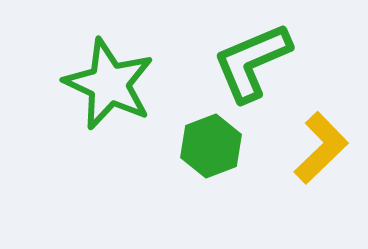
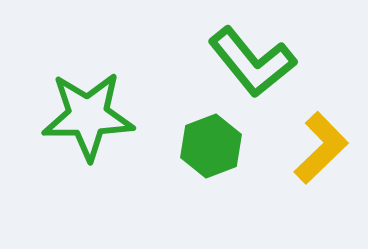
green L-shape: rotated 106 degrees counterclockwise
green star: moved 21 px left, 32 px down; rotated 26 degrees counterclockwise
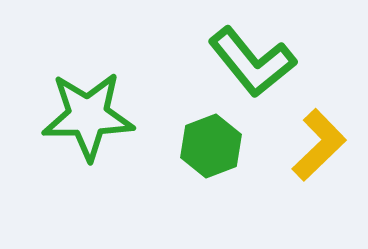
yellow L-shape: moved 2 px left, 3 px up
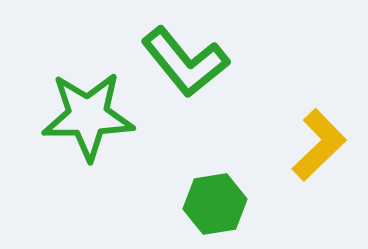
green L-shape: moved 67 px left
green hexagon: moved 4 px right, 58 px down; rotated 12 degrees clockwise
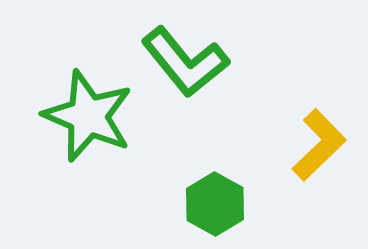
green star: rotated 24 degrees clockwise
green hexagon: rotated 22 degrees counterclockwise
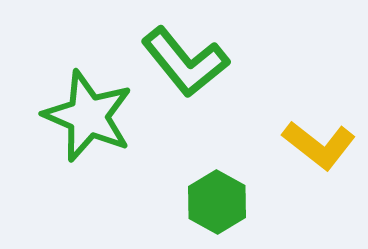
yellow L-shape: rotated 82 degrees clockwise
green hexagon: moved 2 px right, 2 px up
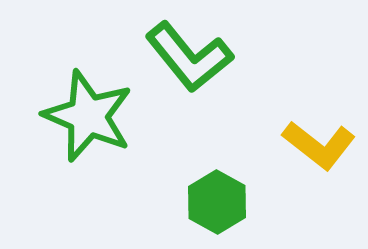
green L-shape: moved 4 px right, 5 px up
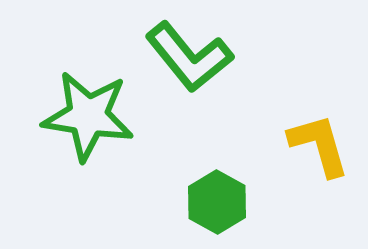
green star: rotated 14 degrees counterclockwise
yellow L-shape: rotated 144 degrees counterclockwise
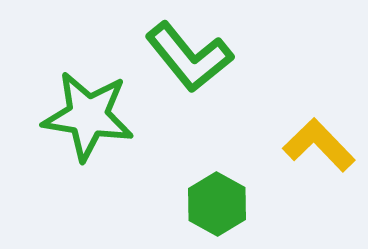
yellow L-shape: rotated 28 degrees counterclockwise
green hexagon: moved 2 px down
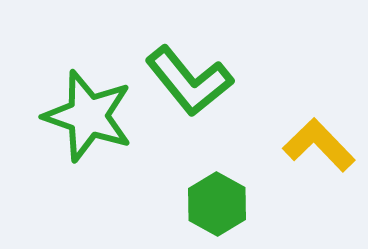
green L-shape: moved 24 px down
green star: rotated 10 degrees clockwise
